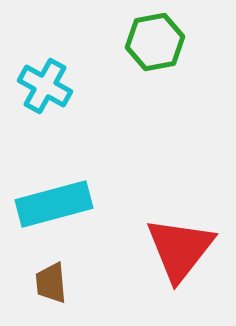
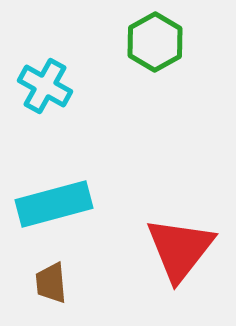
green hexagon: rotated 18 degrees counterclockwise
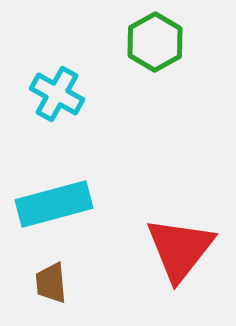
cyan cross: moved 12 px right, 8 px down
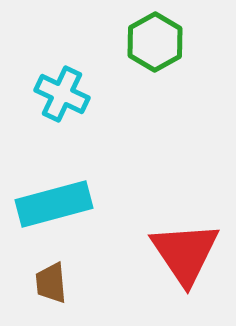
cyan cross: moved 5 px right; rotated 4 degrees counterclockwise
red triangle: moved 5 px right, 4 px down; rotated 12 degrees counterclockwise
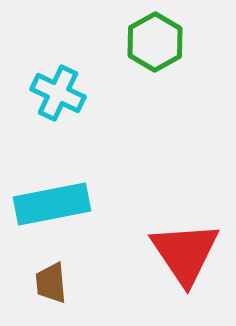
cyan cross: moved 4 px left, 1 px up
cyan rectangle: moved 2 px left; rotated 4 degrees clockwise
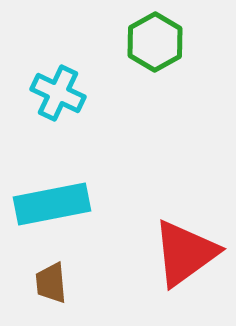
red triangle: rotated 28 degrees clockwise
